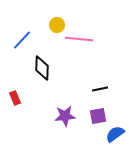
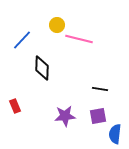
pink line: rotated 8 degrees clockwise
black line: rotated 21 degrees clockwise
red rectangle: moved 8 px down
blue semicircle: rotated 48 degrees counterclockwise
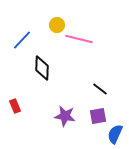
black line: rotated 28 degrees clockwise
purple star: rotated 15 degrees clockwise
blue semicircle: rotated 18 degrees clockwise
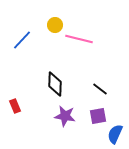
yellow circle: moved 2 px left
black diamond: moved 13 px right, 16 px down
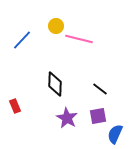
yellow circle: moved 1 px right, 1 px down
purple star: moved 2 px right, 2 px down; rotated 20 degrees clockwise
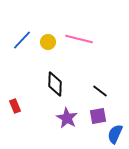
yellow circle: moved 8 px left, 16 px down
black line: moved 2 px down
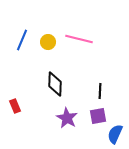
blue line: rotated 20 degrees counterclockwise
black line: rotated 56 degrees clockwise
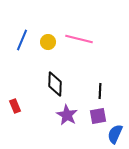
purple star: moved 3 px up
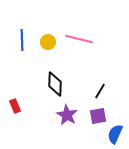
blue line: rotated 25 degrees counterclockwise
black line: rotated 28 degrees clockwise
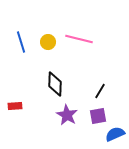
blue line: moved 1 px left, 2 px down; rotated 15 degrees counterclockwise
red rectangle: rotated 72 degrees counterclockwise
blue semicircle: rotated 42 degrees clockwise
